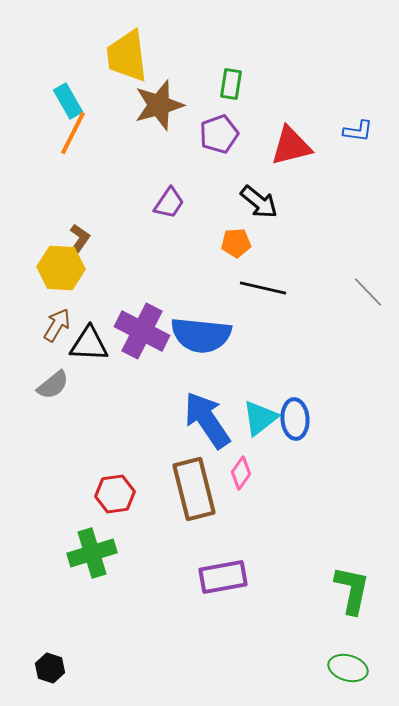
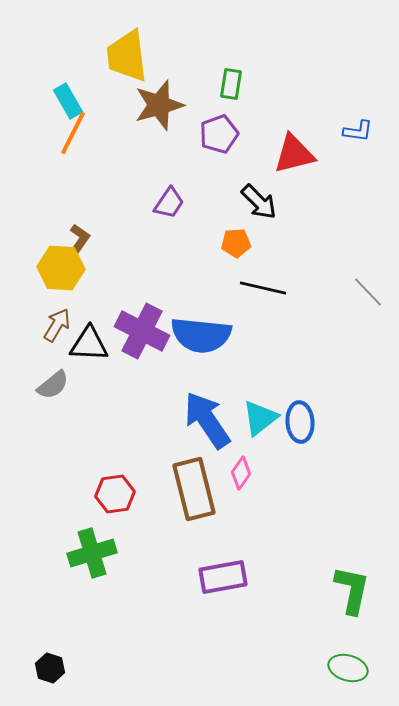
red triangle: moved 3 px right, 8 px down
black arrow: rotated 6 degrees clockwise
blue ellipse: moved 5 px right, 3 px down
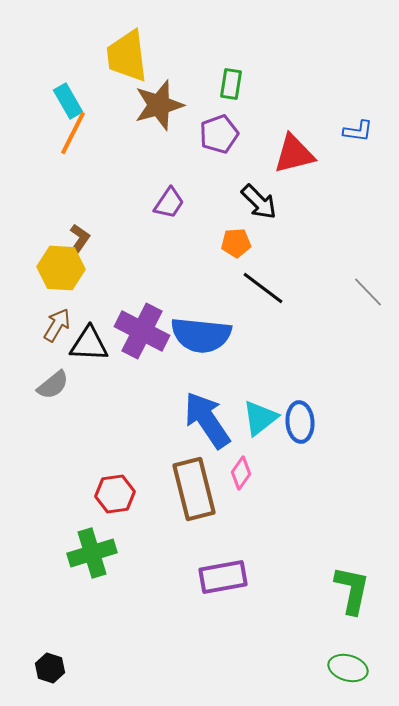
black line: rotated 24 degrees clockwise
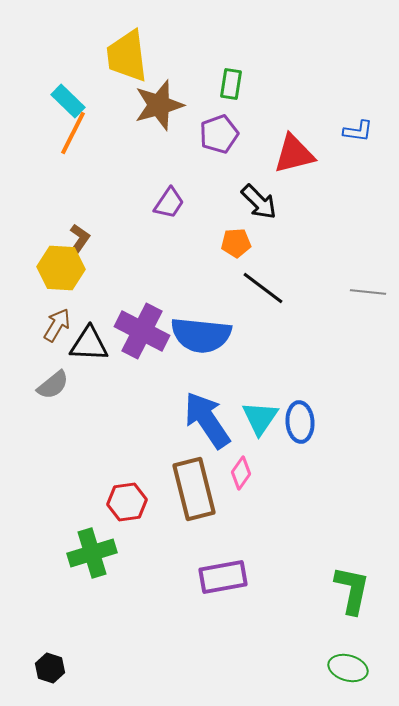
cyan rectangle: rotated 16 degrees counterclockwise
gray line: rotated 40 degrees counterclockwise
cyan triangle: rotated 18 degrees counterclockwise
red hexagon: moved 12 px right, 8 px down
